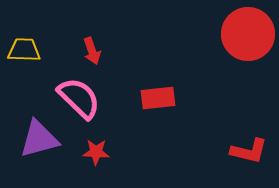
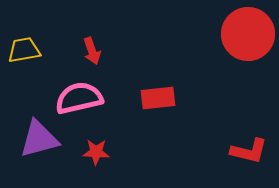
yellow trapezoid: rotated 12 degrees counterclockwise
pink semicircle: rotated 57 degrees counterclockwise
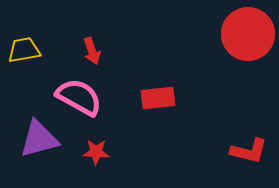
pink semicircle: moved 1 px up; rotated 42 degrees clockwise
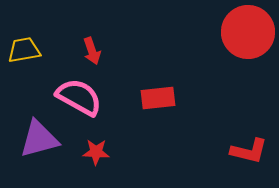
red circle: moved 2 px up
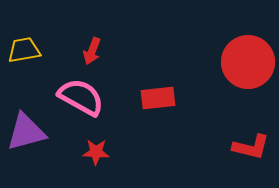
red circle: moved 30 px down
red arrow: rotated 40 degrees clockwise
pink semicircle: moved 2 px right
purple triangle: moved 13 px left, 7 px up
red L-shape: moved 2 px right, 4 px up
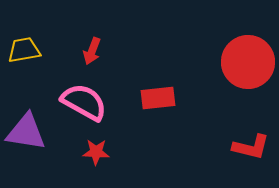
pink semicircle: moved 3 px right, 5 px down
purple triangle: rotated 24 degrees clockwise
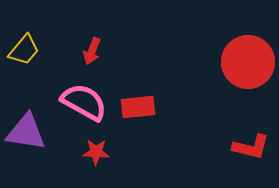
yellow trapezoid: rotated 140 degrees clockwise
red rectangle: moved 20 px left, 9 px down
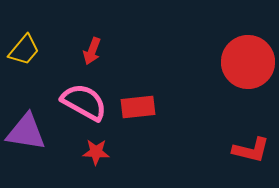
red L-shape: moved 3 px down
